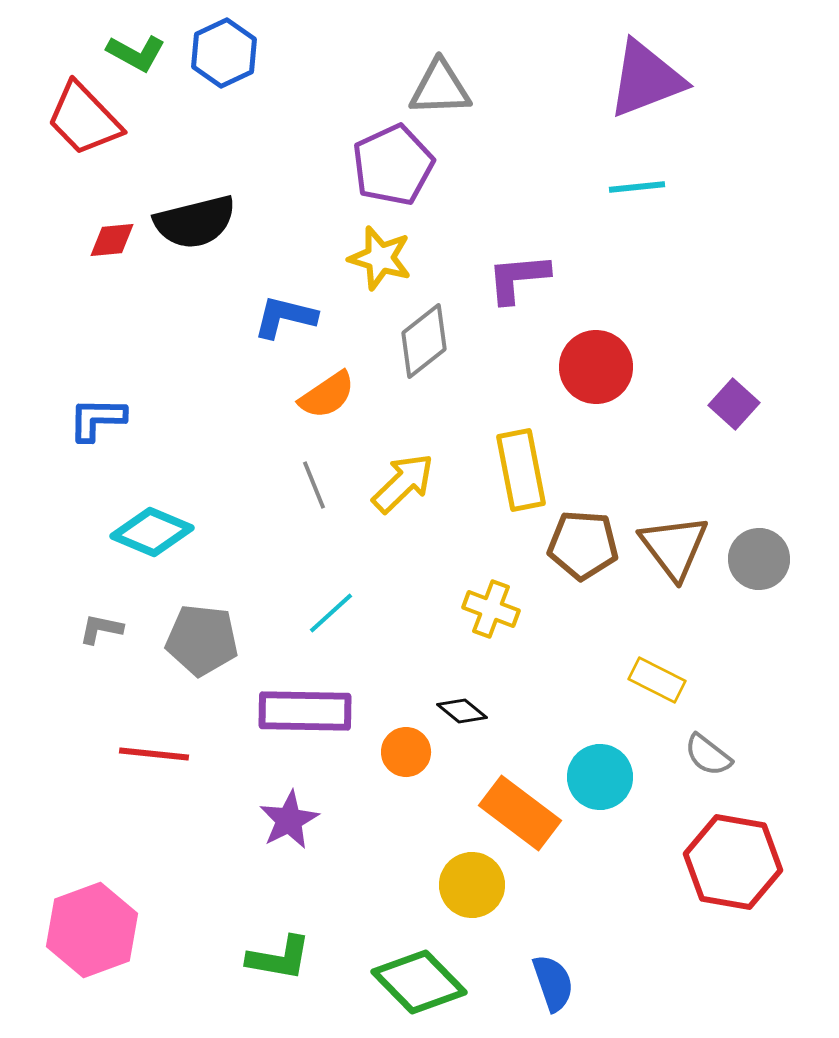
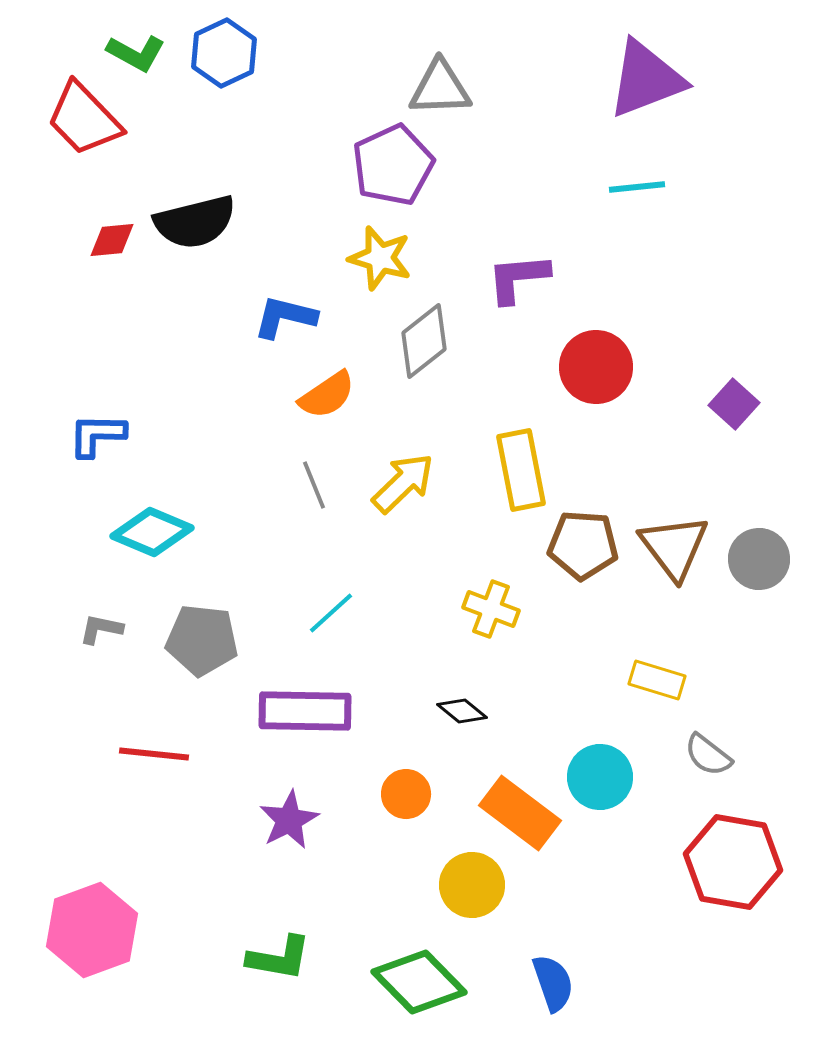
blue L-shape at (97, 419): moved 16 px down
yellow rectangle at (657, 680): rotated 10 degrees counterclockwise
orange circle at (406, 752): moved 42 px down
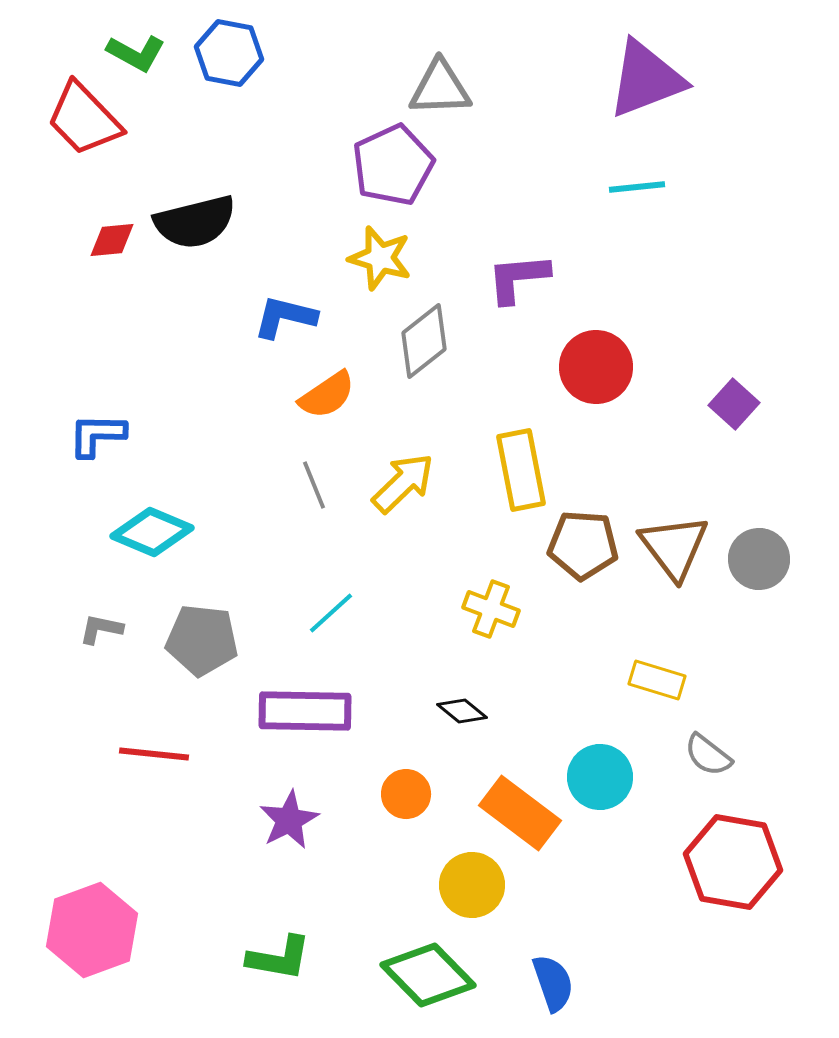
blue hexagon at (224, 53): moved 5 px right; rotated 24 degrees counterclockwise
green diamond at (419, 982): moved 9 px right, 7 px up
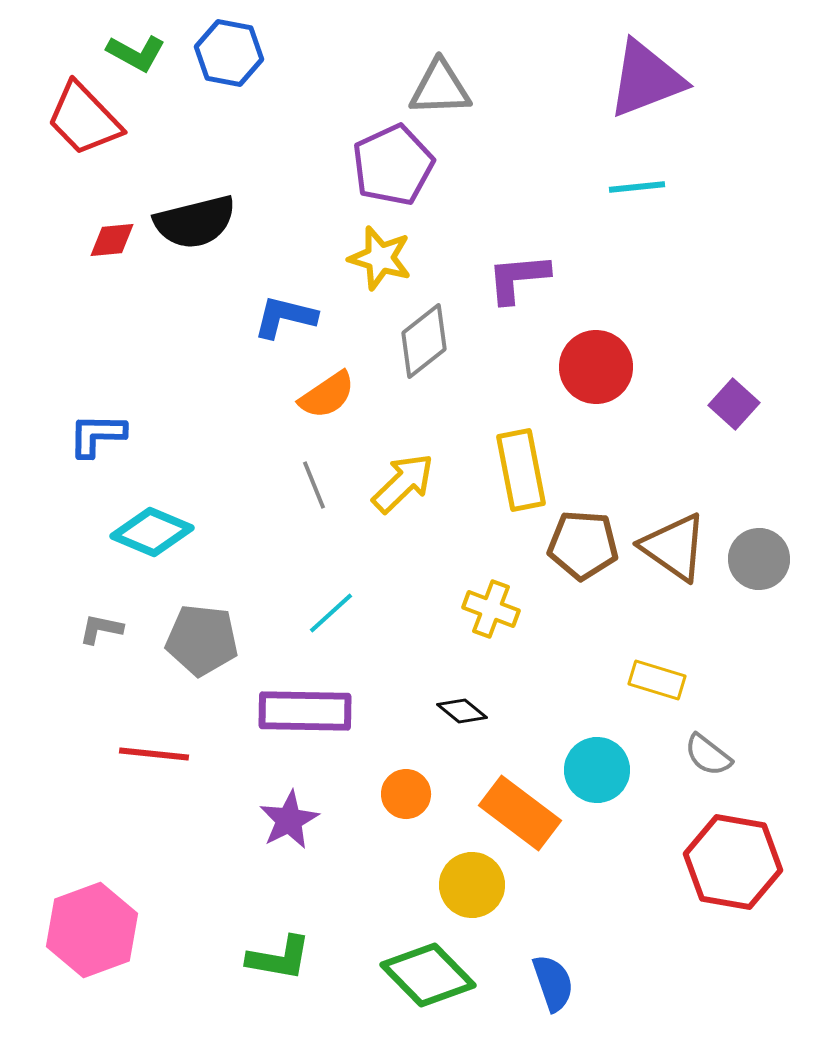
brown triangle at (674, 547): rotated 18 degrees counterclockwise
cyan circle at (600, 777): moved 3 px left, 7 px up
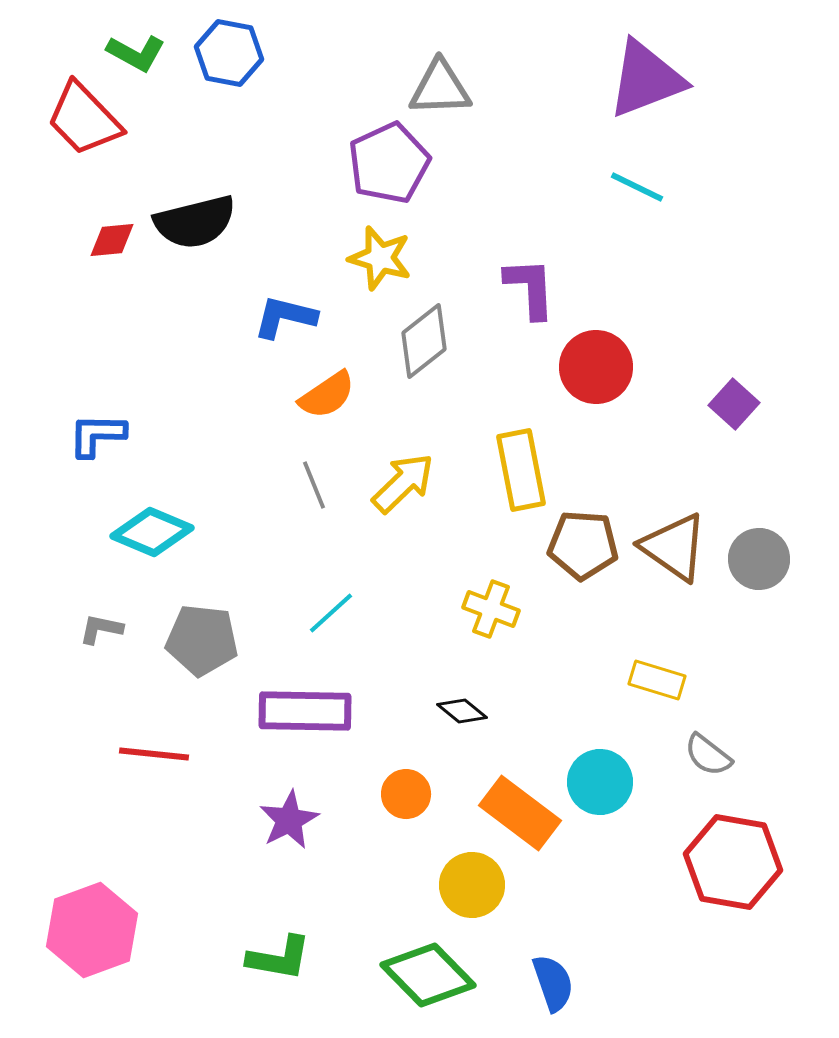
purple pentagon at (393, 165): moved 4 px left, 2 px up
cyan line at (637, 187): rotated 32 degrees clockwise
purple L-shape at (518, 278): moved 12 px right, 10 px down; rotated 92 degrees clockwise
cyan circle at (597, 770): moved 3 px right, 12 px down
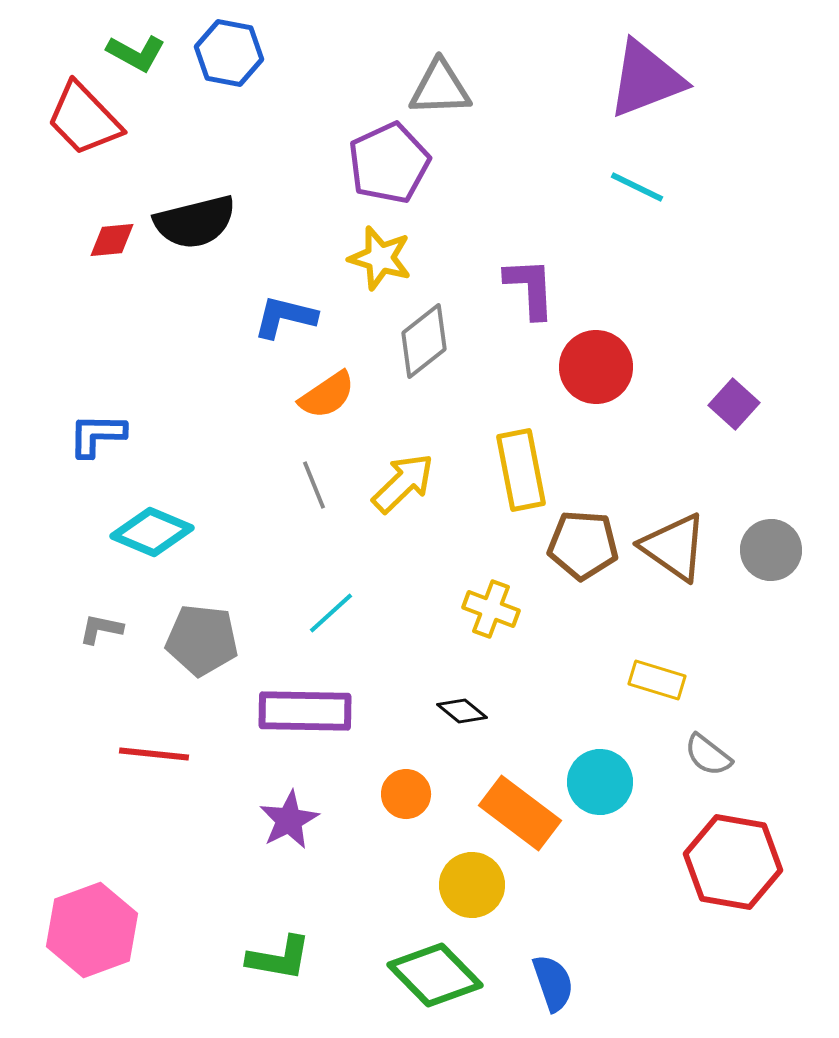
gray circle at (759, 559): moved 12 px right, 9 px up
green diamond at (428, 975): moved 7 px right
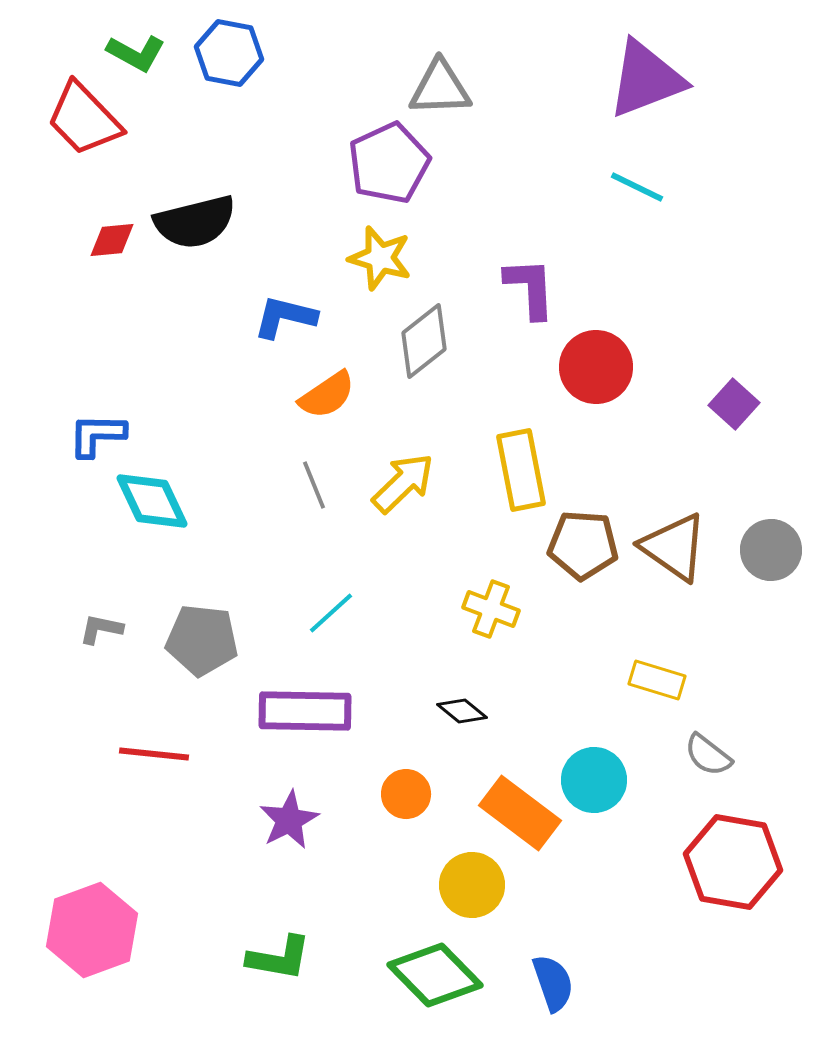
cyan diamond at (152, 532): moved 31 px up; rotated 42 degrees clockwise
cyan circle at (600, 782): moved 6 px left, 2 px up
